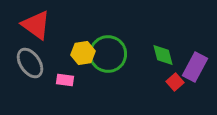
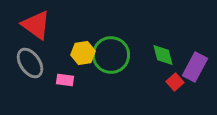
green circle: moved 3 px right, 1 px down
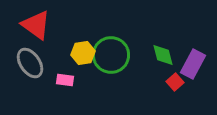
purple rectangle: moved 2 px left, 3 px up
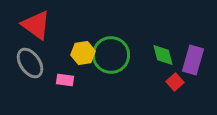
purple rectangle: moved 4 px up; rotated 12 degrees counterclockwise
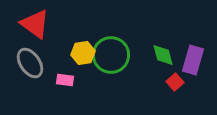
red triangle: moved 1 px left, 1 px up
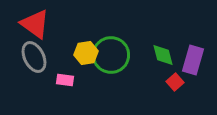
yellow hexagon: moved 3 px right
gray ellipse: moved 4 px right, 6 px up; rotated 8 degrees clockwise
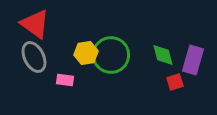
red square: rotated 24 degrees clockwise
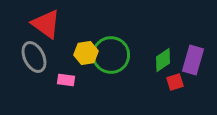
red triangle: moved 11 px right
green diamond: moved 5 px down; rotated 70 degrees clockwise
pink rectangle: moved 1 px right
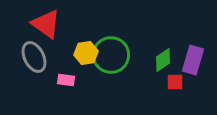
red square: rotated 18 degrees clockwise
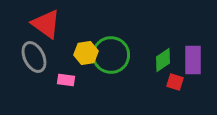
purple rectangle: rotated 16 degrees counterclockwise
red square: rotated 18 degrees clockwise
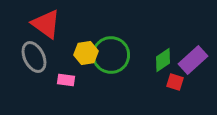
purple rectangle: rotated 48 degrees clockwise
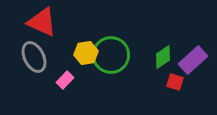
red triangle: moved 4 px left, 2 px up; rotated 12 degrees counterclockwise
green diamond: moved 3 px up
pink rectangle: moved 1 px left; rotated 54 degrees counterclockwise
